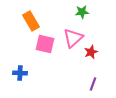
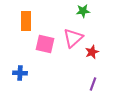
green star: moved 1 px right, 1 px up
orange rectangle: moved 5 px left; rotated 30 degrees clockwise
red star: moved 1 px right
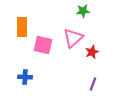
orange rectangle: moved 4 px left, 6 px down
pink square: moved 2 px left, 1 px down
blue cross: moved 5 px right, 4 px down
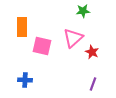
pink square: moved 1 px left, 1 px down
red star: rotated 24 degrees counterclockwise
blue cross: moved 3 px down
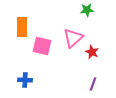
green star: moved 4 px right, 1 px up
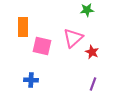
orange rectangle: moved 1 px right
blue cross: moved 6 px right
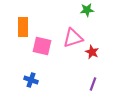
pink triangle: rotated 25 degrees clockwise
blue cross: rotated 16 degrees clockwise
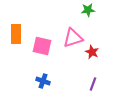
green star: moved 1 px right
orange rectangle: moved 7 px left, 7 px down
blue cross: moved 12 px right, 1 px down
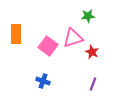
green star: moved 6 px down
pink square: moved 6 px right; rotated 24 degrees clockwise
